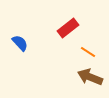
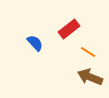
red rectangle: moved 1 px right, 1 px down
blue semicircle: moved 15 px right
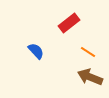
red rectangle: moved 6 px up
blue semicircle: moved 1 px right, 8 px down
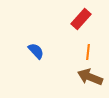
red rectangle: moved 12 px right, 4 px up; rotated 10 degrees counterclockwise
orange line: rotated 63 degrees clockwise
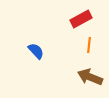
red rectangle: rotated 20 degrees clockwise
orange line: moved 1 px right, 7 px up
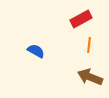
blue semicircle: rotated 18 degrees counterclockwise
